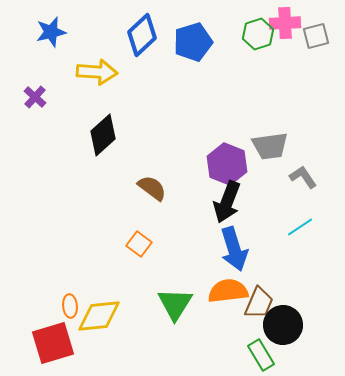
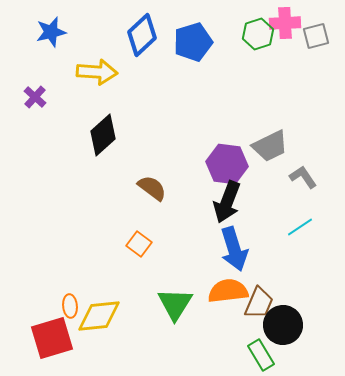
gray trapezoid: rotated 18 degrees counterclockwise
purple hexagon: rotated 15 degrees counterclockwise
red square: moved 1 px left, 5 px up
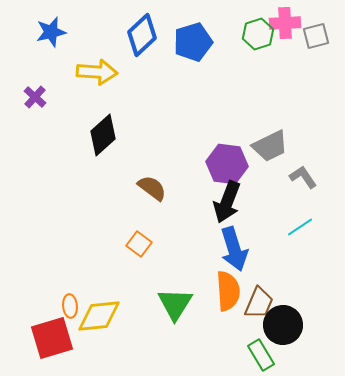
orange semicircle: rotated 93 degrees clockwise
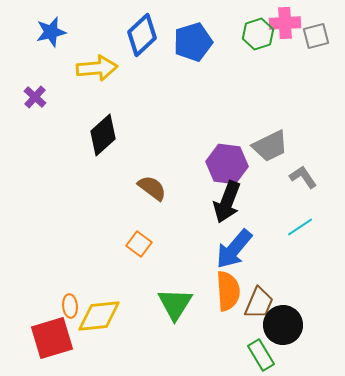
yellow arrow: moved 4 px up; rotated 9 degrees counterclockwise
blue arrow: rotated 57 degrees clockwise
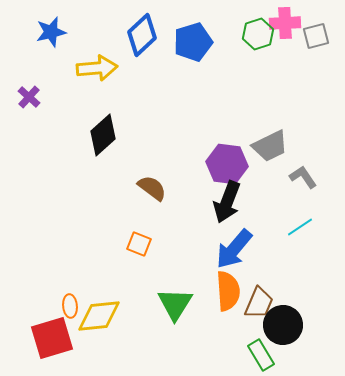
purple cross: moved 6 px left
orange square: rotated 15 degrees counterclockwise
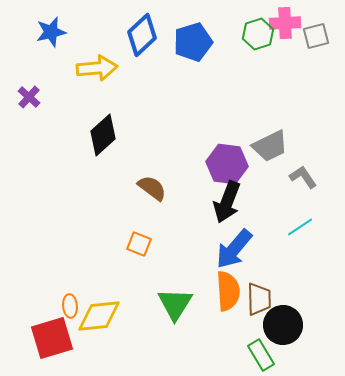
brown trapezoid: moved 4 px up; rotated 24 degrees counterclockwise
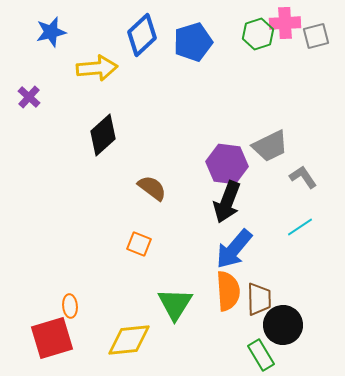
yellow diamond: moved 30 px right, 24 px down
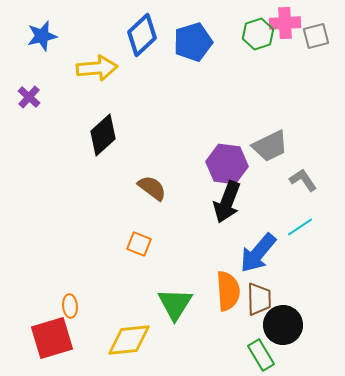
blue star: moved 9 px left, 4 px down
gray L-shape: moved 3 px down
blue arrow: moved 24 px right, 4 px down
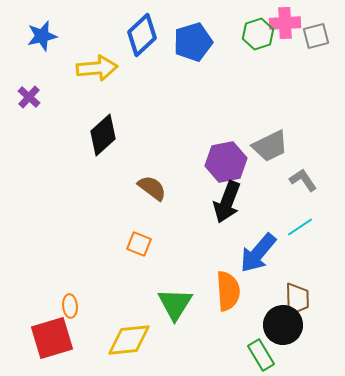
purple hexagon: moved 1 px left, 2 px up; rotated 18 degrees counterclockwise
brown trapezoid: moved 38 px right
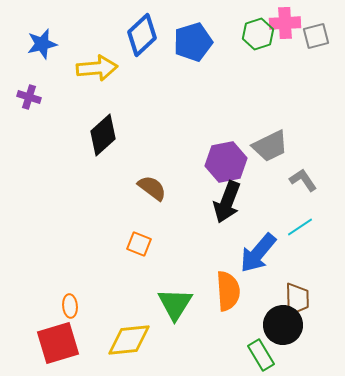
blue star: moved 8 px down
purple cross: rotated 25 degrees counterclockwise
red square: moved 6 px right, 5 px down
